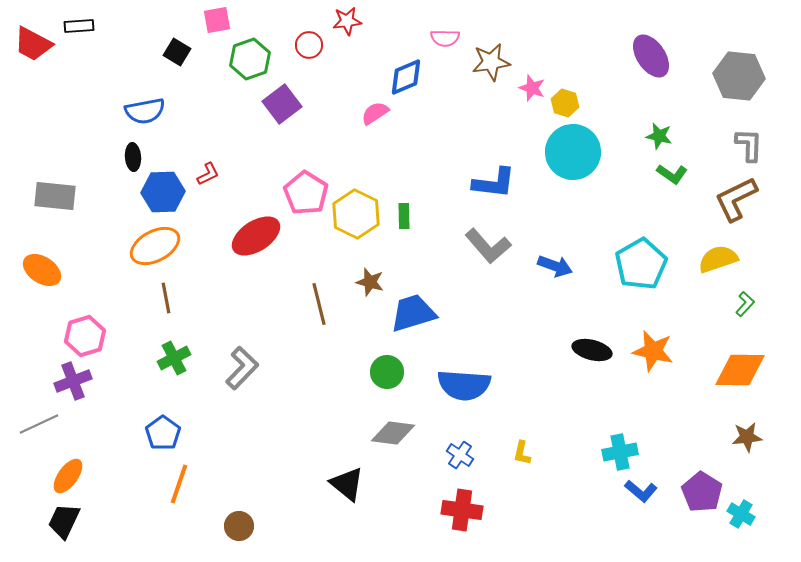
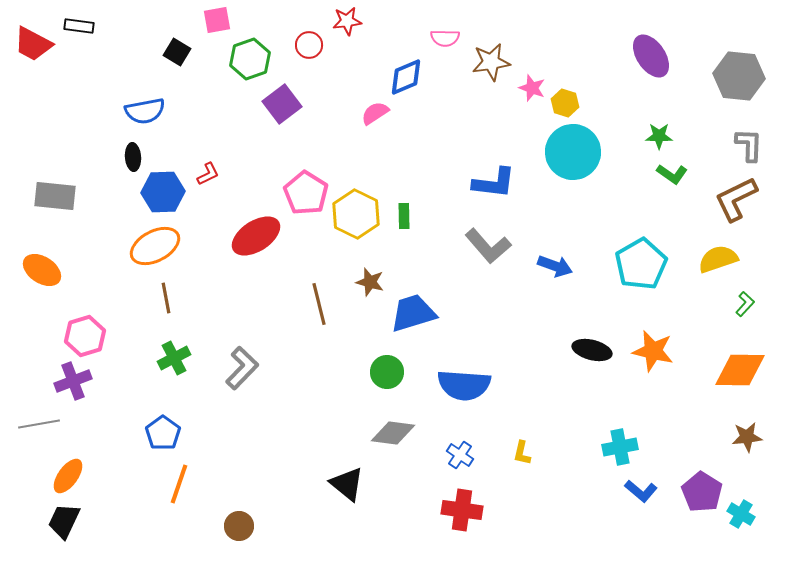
black rectangle at (79, 26): rotated 12 degrees clockwise
green star at (659, 136): rotated 12 degrees counterclockwise
gray line at (39, 424): rotated 15 degrees clockwise
cyan cross at (620, 452): moved 5 px up
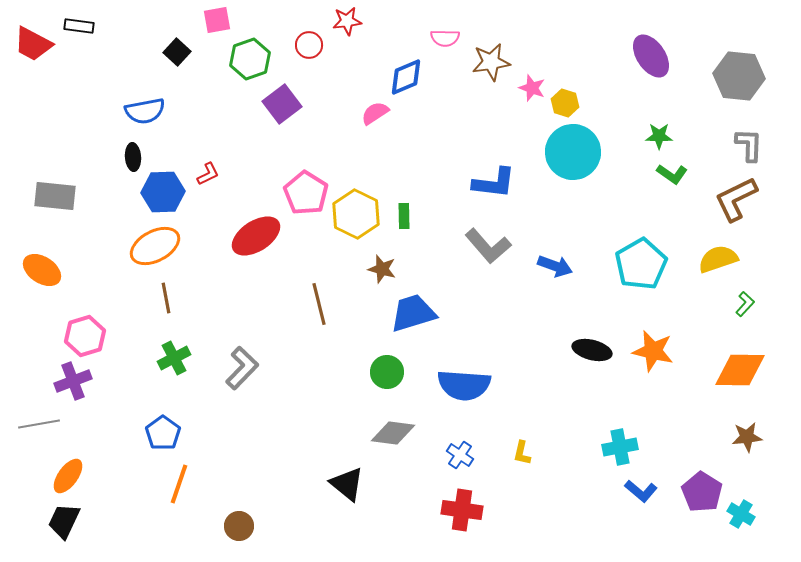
black square at (177, 52): rotated 12 degrees clockwise
brown star at (370, 282): moved 12 px right, 13 px up
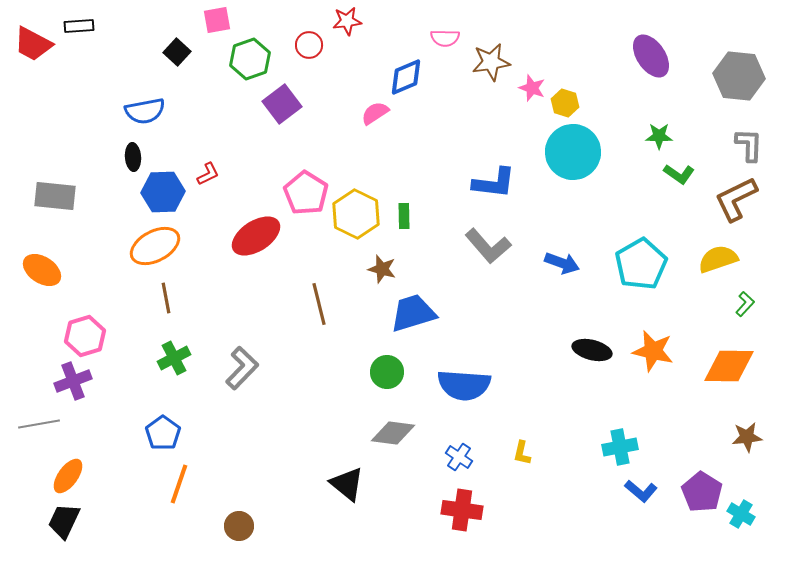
black rectangle at (79, 26): rotated 12 degrees counterclockwise
green L-shape at (672, 174): moved 7 px right
blue arrow at (555, 266): moved 7 px right, 3 px up
orange diamond at (740, 370): moved 11 px left, 4 px up
blue cross at (460, 455): moved 1 px left, 2 px down
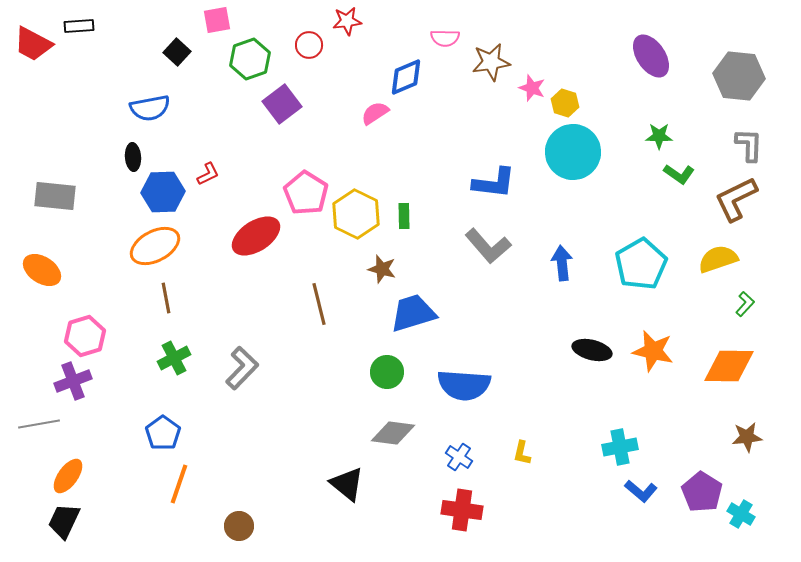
blue semicircle at (145, 111): moved 5 px right, 3 px up
blue arrow at (562, 263): rotated 116 degrees counterclockwise
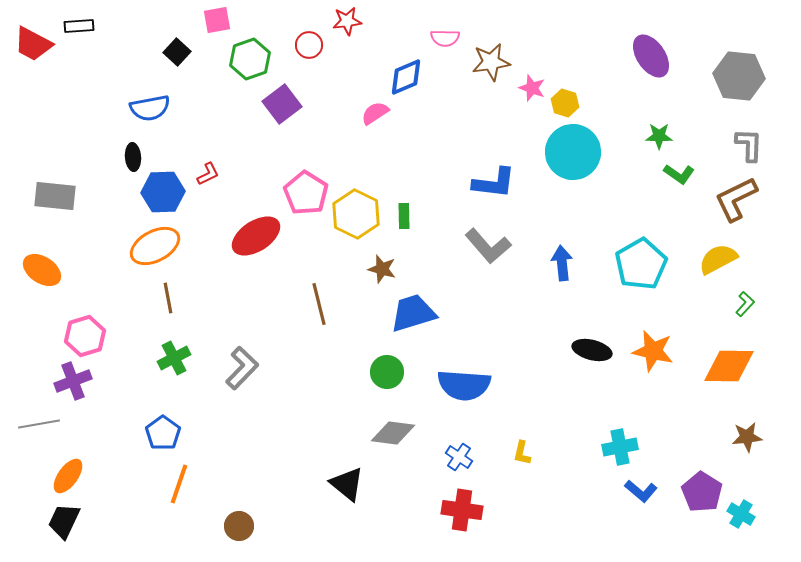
yellow semicircle at (718, 259): rotated 9 degrees counterclockwise
brown line at (166, 298): moved 2 px right
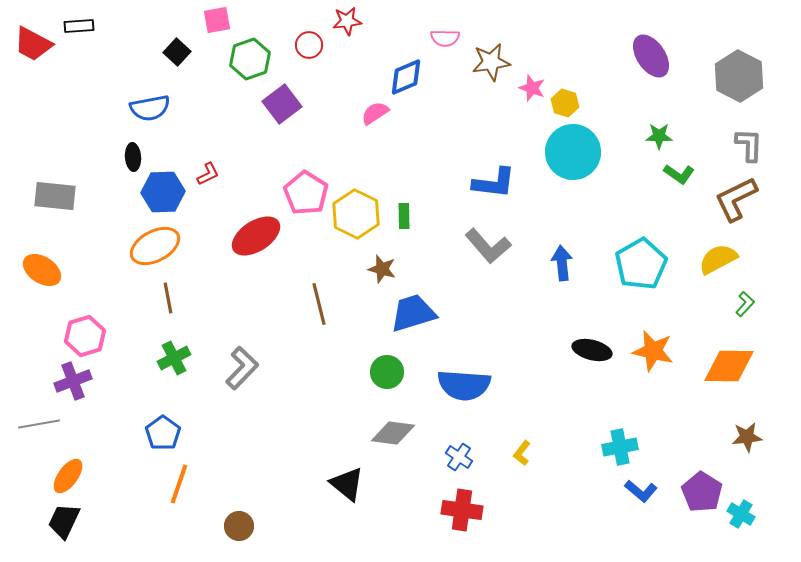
gray hexagon at (739, 76): rotated 21 degrees clockwise
yellow L-shape at (522, 453): rotated 25 degrees clockwise
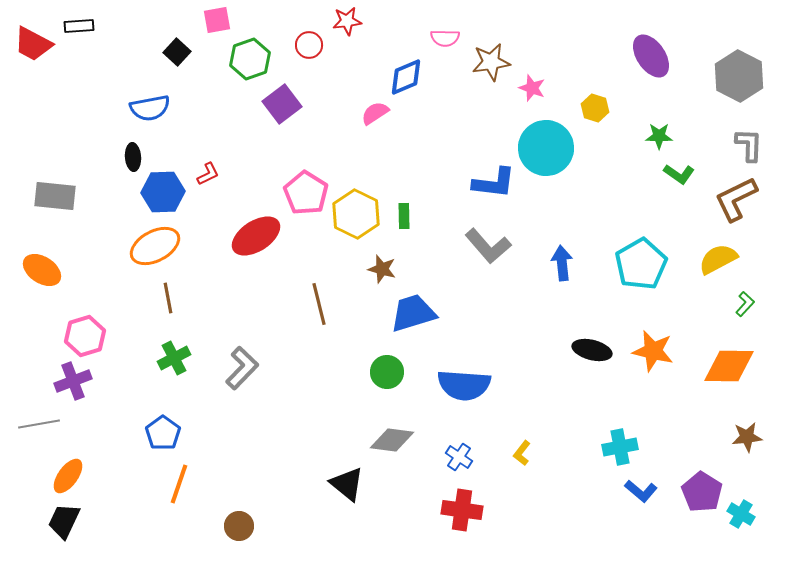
yellow hexagon at (565, 103): moved 30 px right, 5 px down
cyan circle at (573, 152): moved 27 px left, 4 px up
gray diamond at (393, 433): moved 1 px left, 7 px down
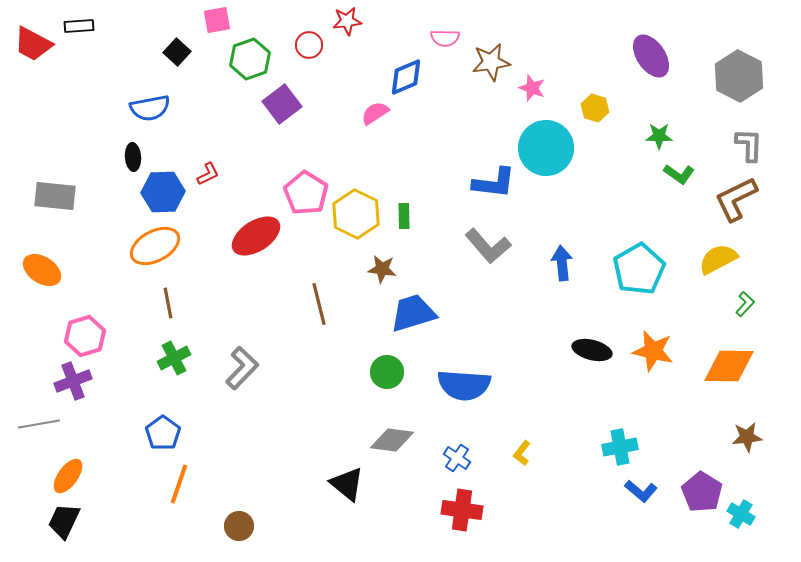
cyan pentagon at (641, 264): moved 2 px left, 5 px down
brown star at (382, 269): rotated 8 degrees counterclockwise
brown line at (168, 298): moved 5 px down
blue cross at (459, 457): moved 2 px left, 1 px down
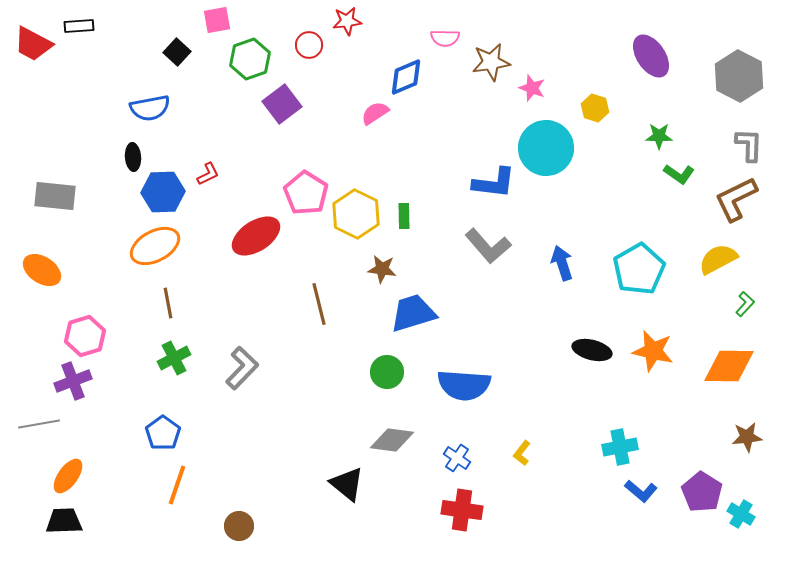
blue arrow at (562, 263): rotated 12 degrees counterclockwise
orange line at (179, 484): moved 2 px left, 1 px down
black trapezoid at (64, 521): rotated 63 degrees clockwise
